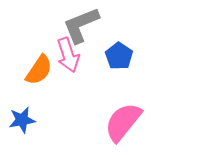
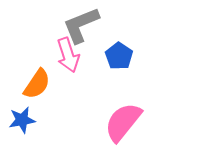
orange semicircle: moved 2 px left, 14 px down
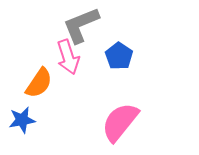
pink arrow: moved 2 px down
orange semicircle: moved 2 px right, 1 px up
pink semicircle: moved 3 px left
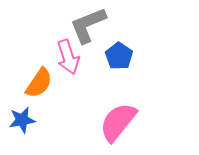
gray L-shape: moved 7 px right
pink semicircle: moved 2 px left
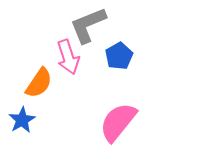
blue pentagon: rotated 8 degrees clockwise
blue star: rotated 20 degrees counterclockwise
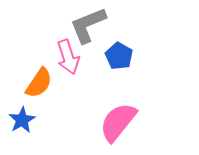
blue pentagon: rotated 12 degrees counterclockwise
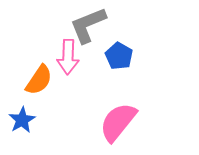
pink arrow: rotated 20 degrees clockwise
orange semicircle: moved 3 px up
